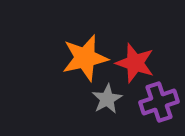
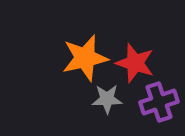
gray star: rotated 28 degrees clockwise
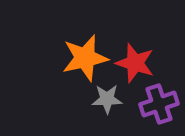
purple cross: moved 2 px down
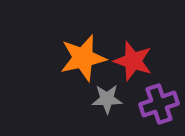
orange star: moved 2 px left
red star: moved 2 px left, 2 px up
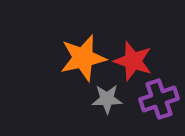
purple cross: moved 5 px up
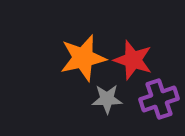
red star: moved 1 px up
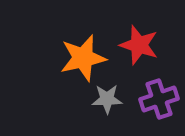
red star: moved 6 px right, 15 px up
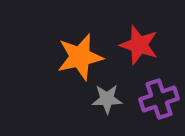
orange star: moved 3 px left, 1 px up
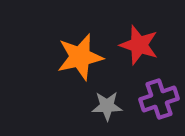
gray star: moved 7 px down
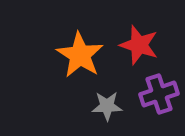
orange star: moved 2 px up; rotated 27 degrees counterclockwise
purple cross: moved 5 px up
